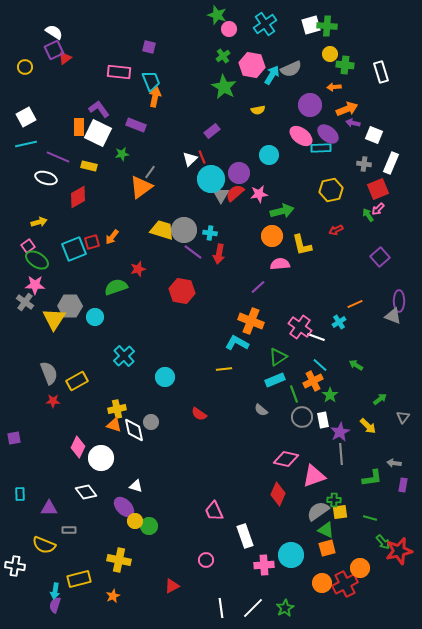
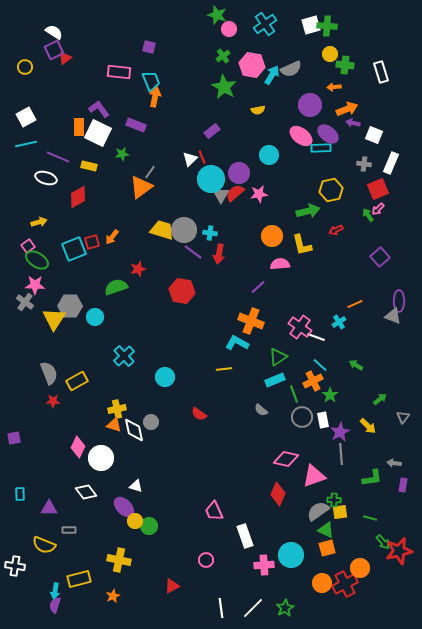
green arrow at (282, 211): moved 26 px right
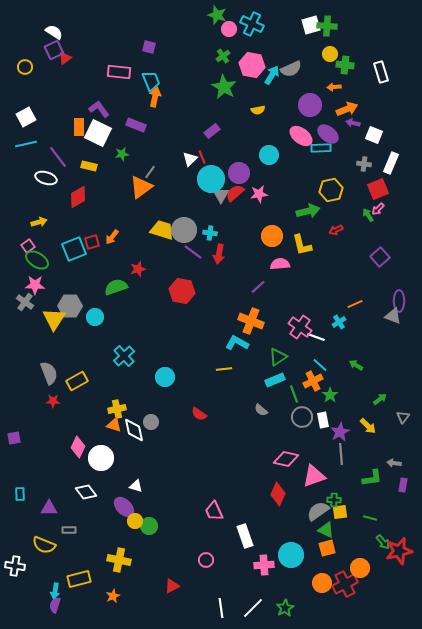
cyan cross at (265, 24): moved 13 px left; rotated 30 degrees counterclockwise
purple line at (58, 157): rotated 30 degrees clockwise
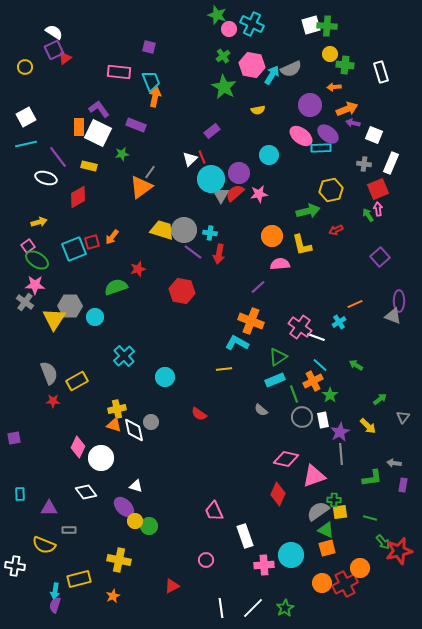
pink arrow at (378, 209): rotated 128 degrees clockwise
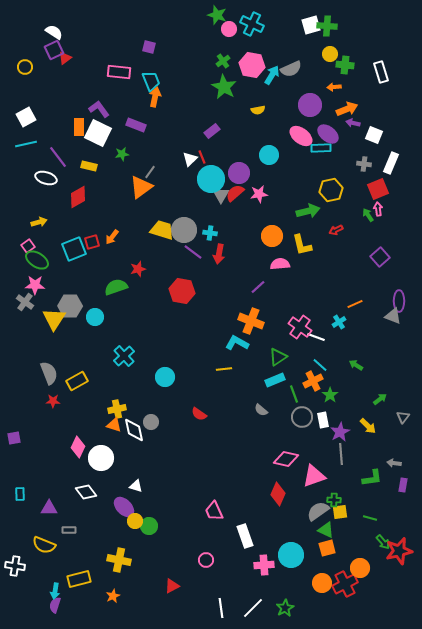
green cross at (223, 56): moved 5 px down
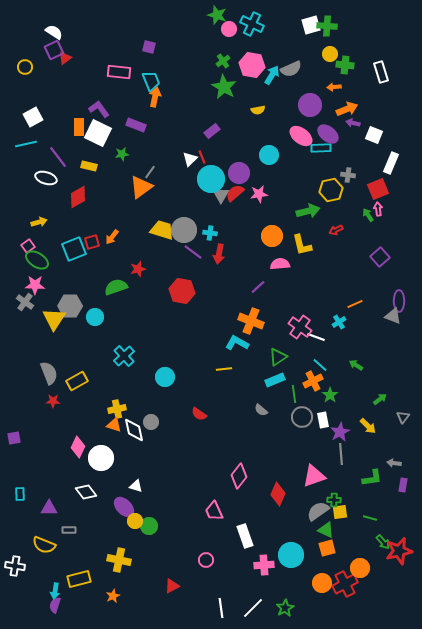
white square at (26, 117): moved 7 px right
gray cross at (364, 164): moved 16 px left, 11 px down
green line at (294, 394): rotated 12 degrees clockwise
pink diamond at (286, 459): moved 47 px left, 17 px down; rotated 65 degrees counterclockwise
